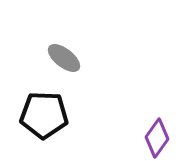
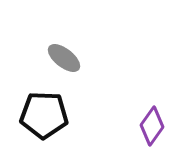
purple diamond: moved 5 px left, 12 px up
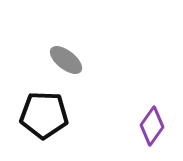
gray ellipse: moved 2 px right, 2 px down
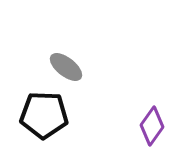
gray ellipse: moved 7 px down
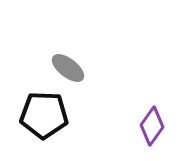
gray ellipse: moved 2 px right, 1 px down
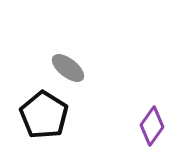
black pentagon: rotated 30 degrees clockwise
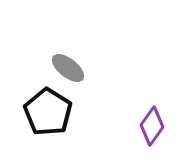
black pentagon: moved 4 px right, 3 px up
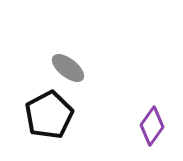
black pentagon: moved 1 px right, 3 px down; rotated 12 degrees clockwise
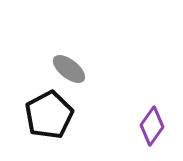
gray ellipse: moved 1 px right, 1 px down
